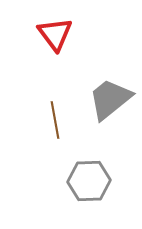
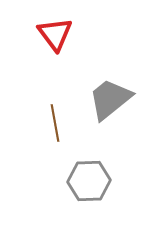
brown line: moved 3 px down
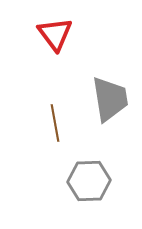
gray trapezoid: rotated 120 degrees clockwise
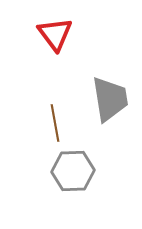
gray hexagon: moved 16 px left, 10 px up
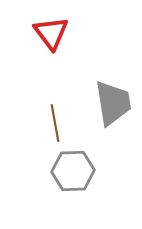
red triangle: moved 4 px left, 1 px up
gray trapezoid: moved 3 px right, 4 px down
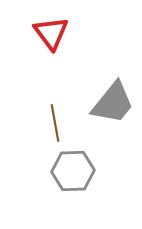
gray trapezoid: rotated 48 degrees clockwise
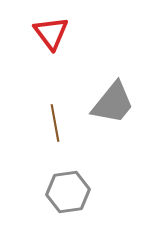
gray hexagon: moved 5 px left, 21 px down; rotated 6 degrees counterclockwise
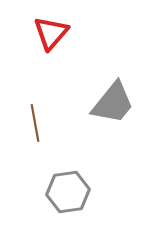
red triangle: rotated 18 degrees clockwise
brown line: moved 20 px left
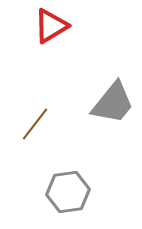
red triangle: moved 7 px up; rotated 18 degrees clockwise
brown line: moved 1 px down; rotated 48 degrees clockwise
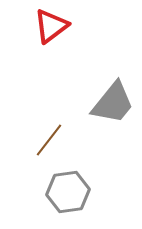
red triangle: rotated 6 degrees counterclockwise
brown line: moved 14 px right, 16 px down
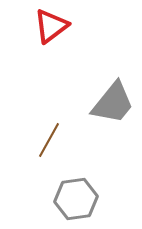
brown line: rotated 9 degrees counterclockwise
gray hexagon: moved 8 px right, 7 px down
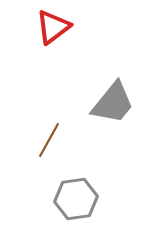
red triangle: moved 2 px right, 1 px down
